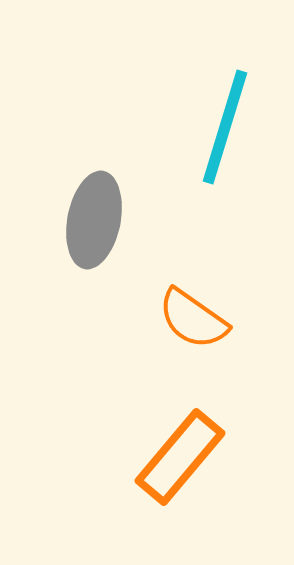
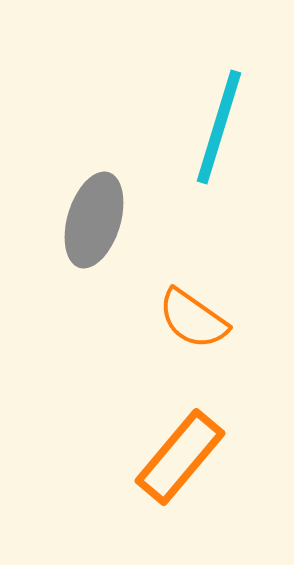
cyan line: moved 6 px left
gray ellipse: rotated 6 degrees clockwise
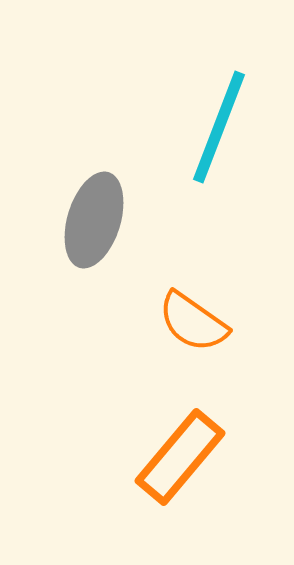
cyan line: rotated 4 degrees clockwise
orange semicircle: moved 3 px down
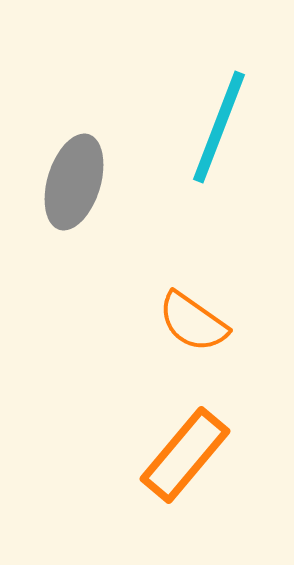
gray ellipse: moved 20 px left, 38 px up
orange rectangle: moved 5 px right, 2 px up
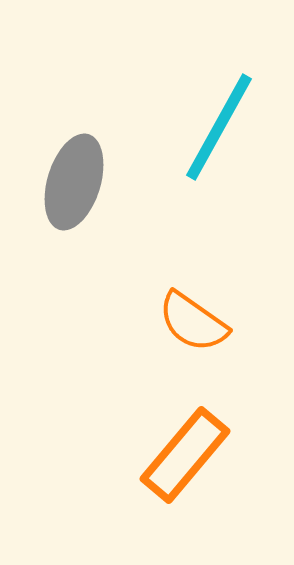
cyan line: rotated 8 degrees clockwise
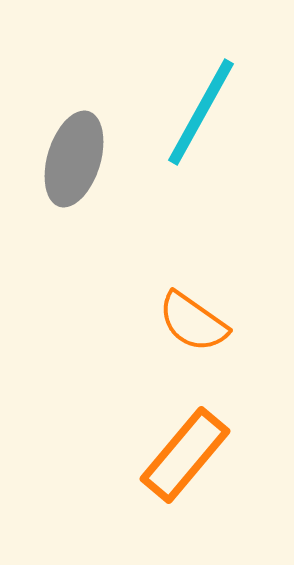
cyan line: moved 18 px left, 15 px up
gray ellipse: moved 23 px up
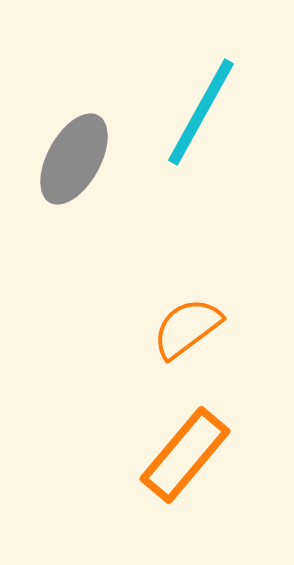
gray ellipse: rotated 12 degrees clockwise
orange semicircle: moved 6 px left, 6 px down; rotated 108 degrees clockwise
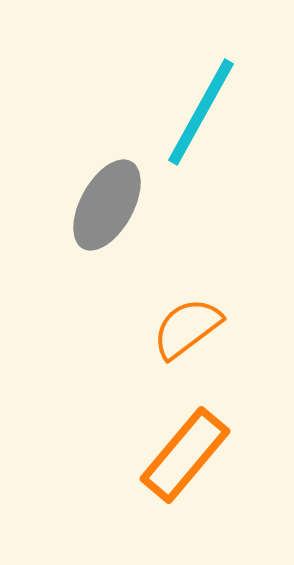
gray ellipse: moved 33 px right, 46 px down
